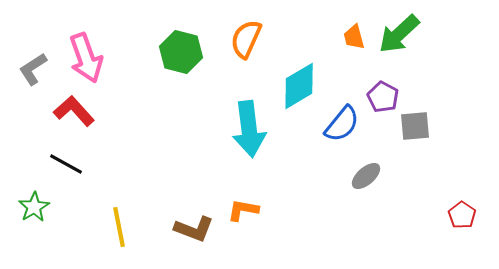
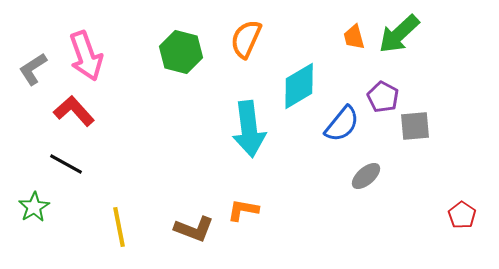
pink arrow: moved 2 px up
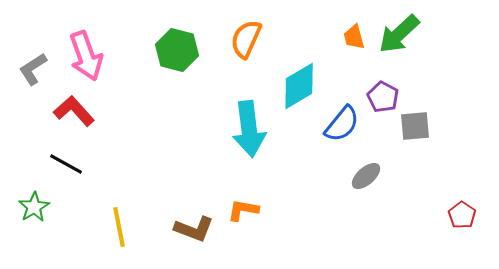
green hexagon: moved 4 px left, 2 px up
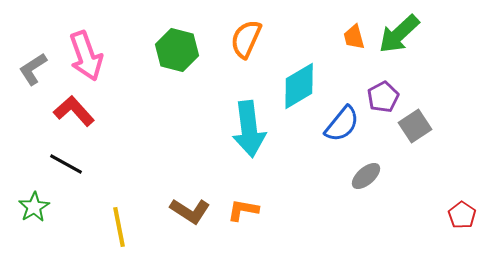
purple pentagon: rotated 16 degrees clockwise
gray square: rotated 28 degrees counterclockwise
brown L-shape: moved 4 px left, 18 px up; rotated 12 degrees clockwise
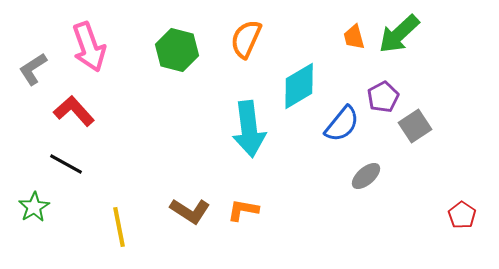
pink arrow: moved 3 px right, 9 px up
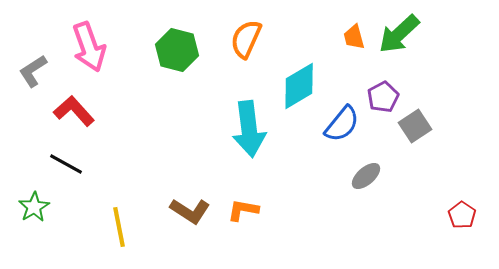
gray L-shape: moved 2 px down
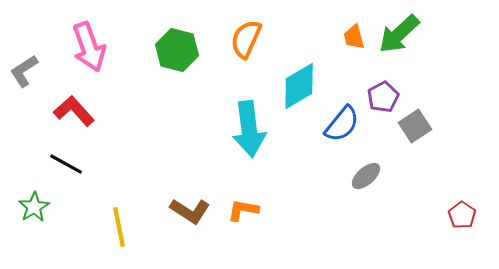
gray L-shape: moved 9 px left
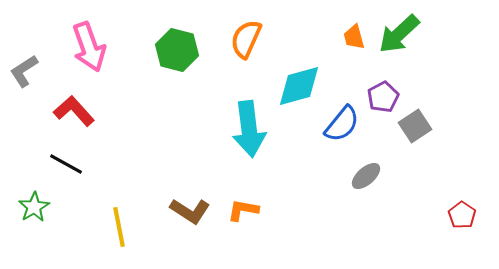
cyan diamond: rotated 15 degrees clockwise
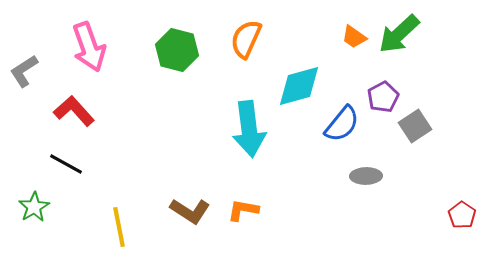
orange trapezoid: rotated 40 degrees counterclockwise
gray ellipse: rotated 40 degrees clockwise
